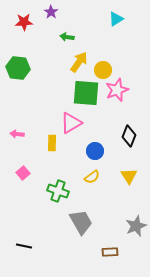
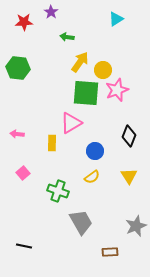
yellow arrow: moved 1 px right
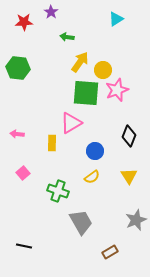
gray star: moved 6 px up
brown rectangle: rotated 28 degrees counterclockwise
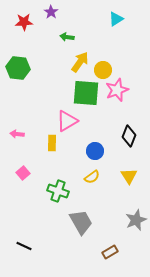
pink triangle: moved 4 px left, 2 px up
black line: rotated 14 degrees clockwise
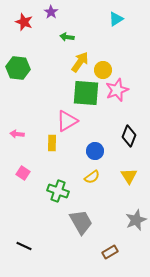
red star: rotated 24 degrees clockwise
pink square: rotated 16 degrees counterclockwise
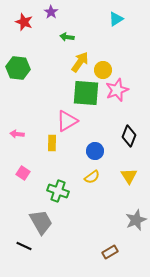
gray trapezoid: moved 40 px left
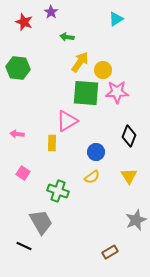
pink star: moved 2 px down; rotated 20 degrees clockwise
blue circle: moved 1 px right, 1 px down
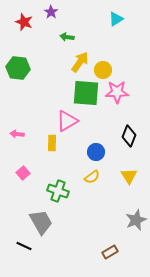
pink square: rotated 16 degrees clockwise
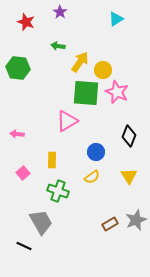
purple star: moved 9 px right
red star: moved 2 px right
green arrow: moved 9 px left, 9 px down
pink star: rotated 25 degrees clockwise
yellow rectangle: moved 17 px down
brown rectangle: moved 28 px up
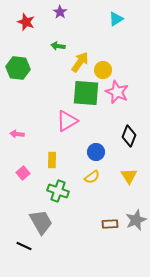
brown rectangle: rotated 28 degrees clockwise
